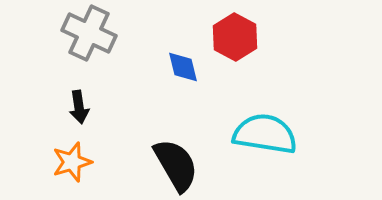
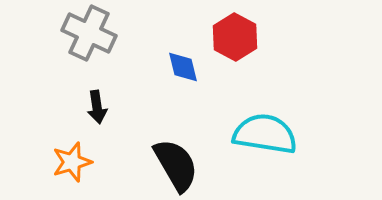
black arrow: moved 18 px right
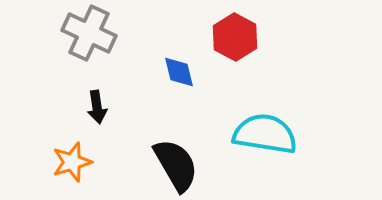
blue diamond: moved 4 px left, 5 px down
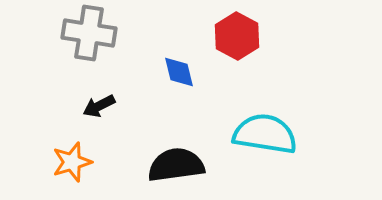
gray cross: rotated 16 degrees counterclockwise
red hexagon: moved 2 px right, 1 px up
black arrow: moved 2 px right, 1 px up; rotated 72 degrees clockwise
black semicircle: rotated 68 degrees counterclockwise
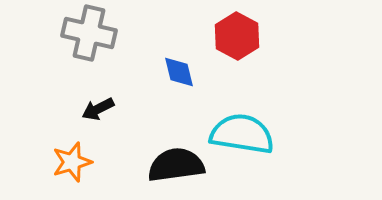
gray cross: rotated 4 degrees clockwise
black arrow: moved 1 px left, 3 px down
cyan semicircle: moved 23 px left
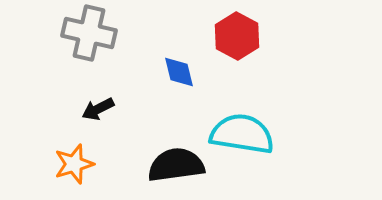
orange star: moved 2 px right, 2 px down
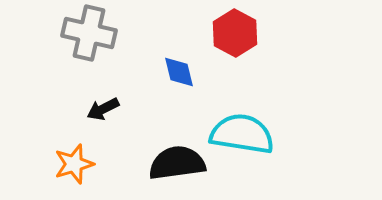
red hexagon: moved 2 px left, 3 px up
black arrow: moved 5 px right
black semicircle: moved 1 px right, 2 px up
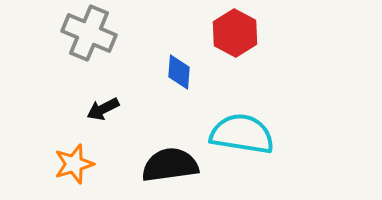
gray cross: rotated 10 degrees clockwise
blue diamond: rotated 18 degrees clockwise
black semicircle: moved 7 px left, 2 px down
